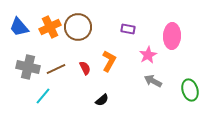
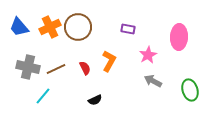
pink ellipse: moved 7 px right, 1 px down
black semicircle: moved 7 px left; rotated 16 degrees clockwise
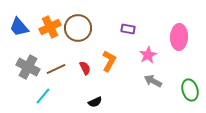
brown circle: moved 1 px down
gray cross: rotated 15 degrees clockwise
black semicircle: moved 2 px down
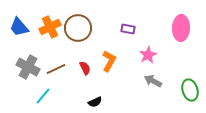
pink ellipse: moved 2 px right, 9 px up
